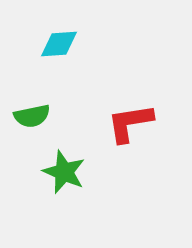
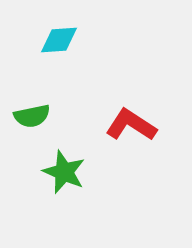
cyan diamond: moved 4 px up
red L-shape: moved 1 px right, 2 px down; rotated 42 degrees clockwise
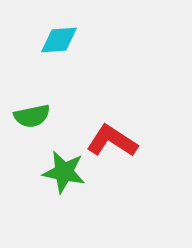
red L-shape: moved 19 px left, 16 px down
green star: rotated 12 degrees counterclockwise
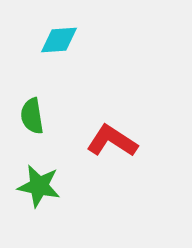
green semicircle: rotated 93 degrees clockwise
green star: moved 25 px left, 14 px down
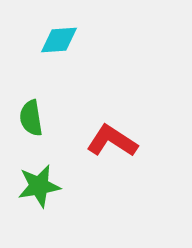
green semicircle: moved 1 px left, 2 px down
green star: rotated 21 degrees counterclockwise
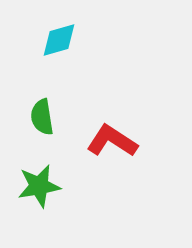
cyan diamond: rotated 12 degrees counterclockwise
green semicircle: moved 11 px right, 1 px up
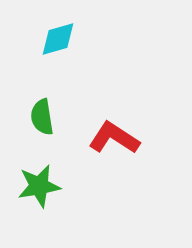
cyan diamond: moved 1 px left, 1 px up
red L-shape: moved 2 px right, 3 px up
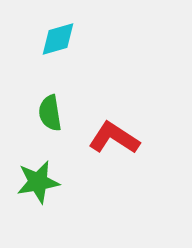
green semicircle: moved 8 px right, 4 px up
green star: moved 1 px left, 4 px up
